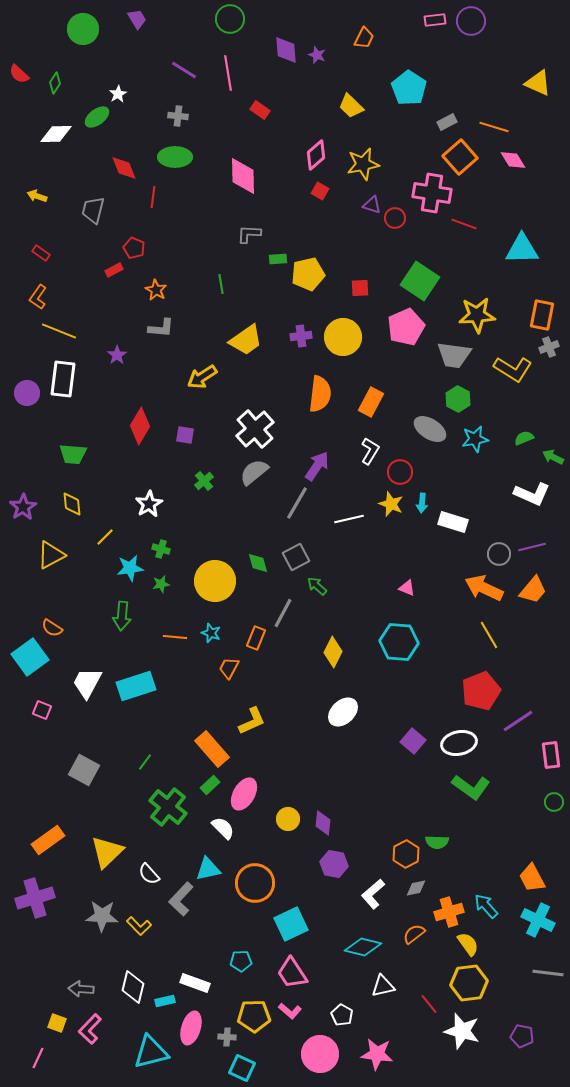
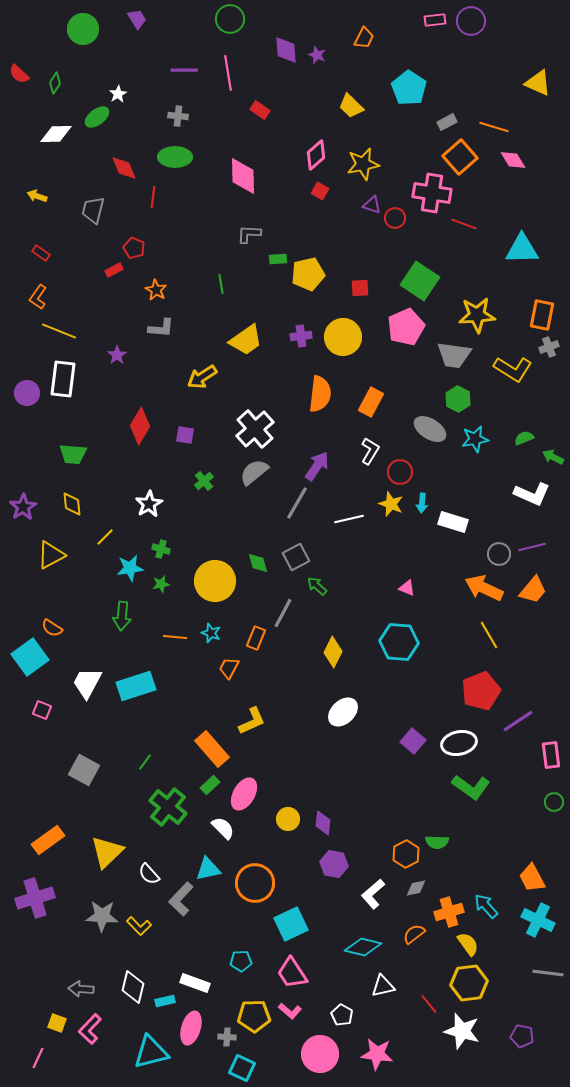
purple line at (184, 70): rotated 32 degrees counterclockwise
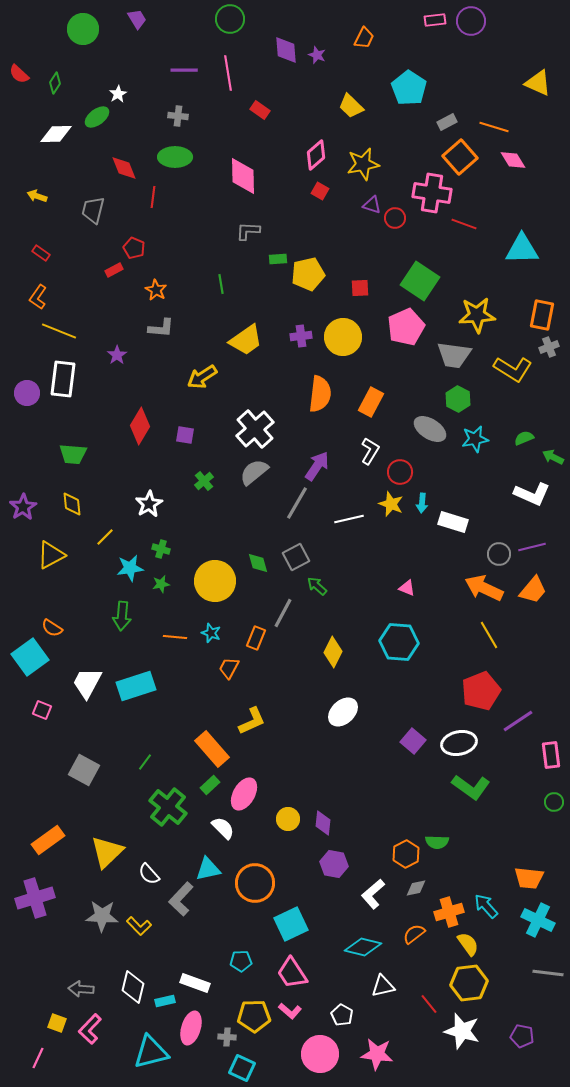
gray L-shape at (249, 234): moved 1 px left, 3 px up
orange trapezoid at (532, 878): moved 3 px left; rotated 56 degrees counterclockwise
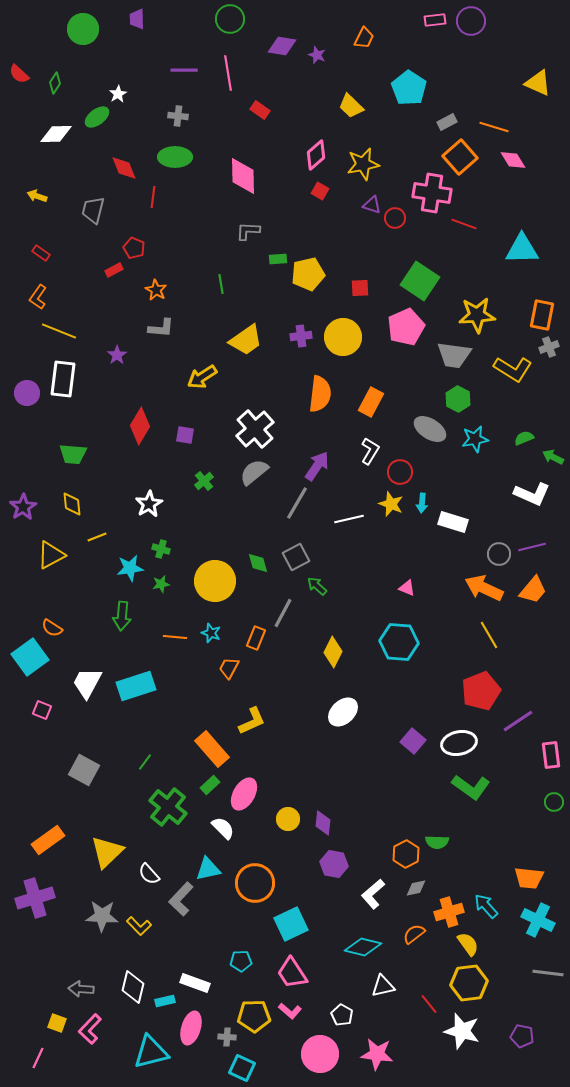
purple trapezoid at (137, 19): rotated 150 degrees counterclockwise
purple diamond at (286, 50): moved 4 px left, 4 px up; rotated 76 degrees counterclockwise
yellow line at (105, 537): moved 8 px left; rotated 24 degrees clockwise
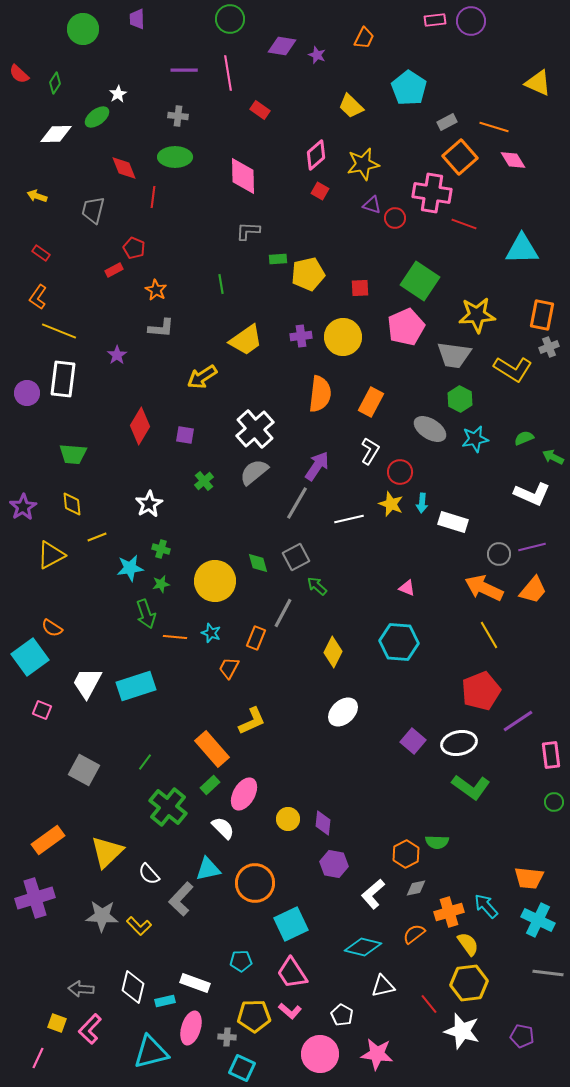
green hexagon at (458, 399): moved 2 px right
green arrow at (122, 616): moved 24 px right, 2 px up; rotated 24 degrees counterclockwise
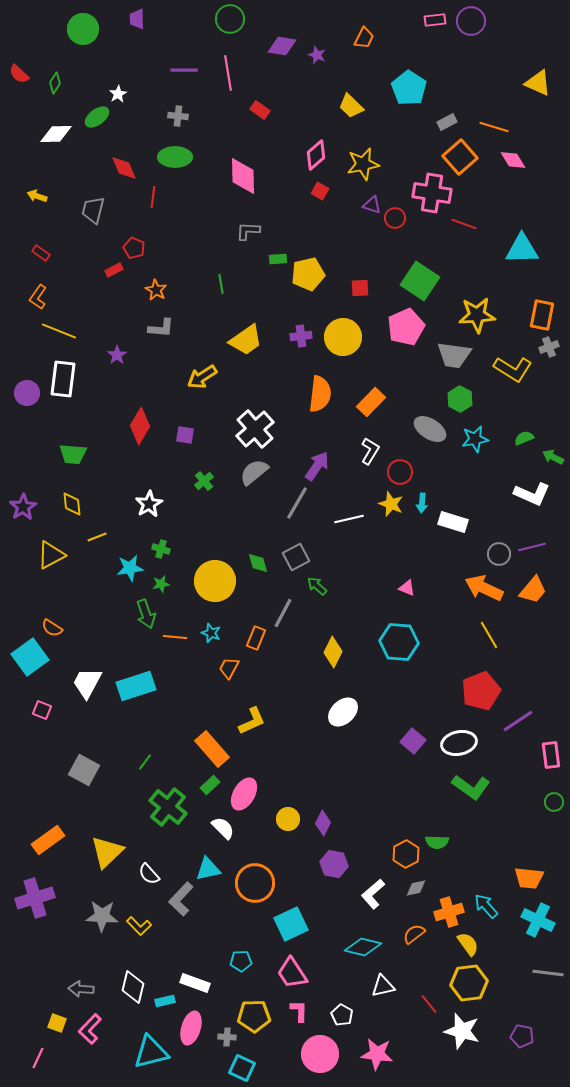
orange rectangle at (371, 402): rotated 16 degrees clockwise
purple diamond at (323, 823): rotated 20 degrees clockwise
pink L-shape at (290, 1011): moved 9 px right; rotated 130 degrees counterclockwise
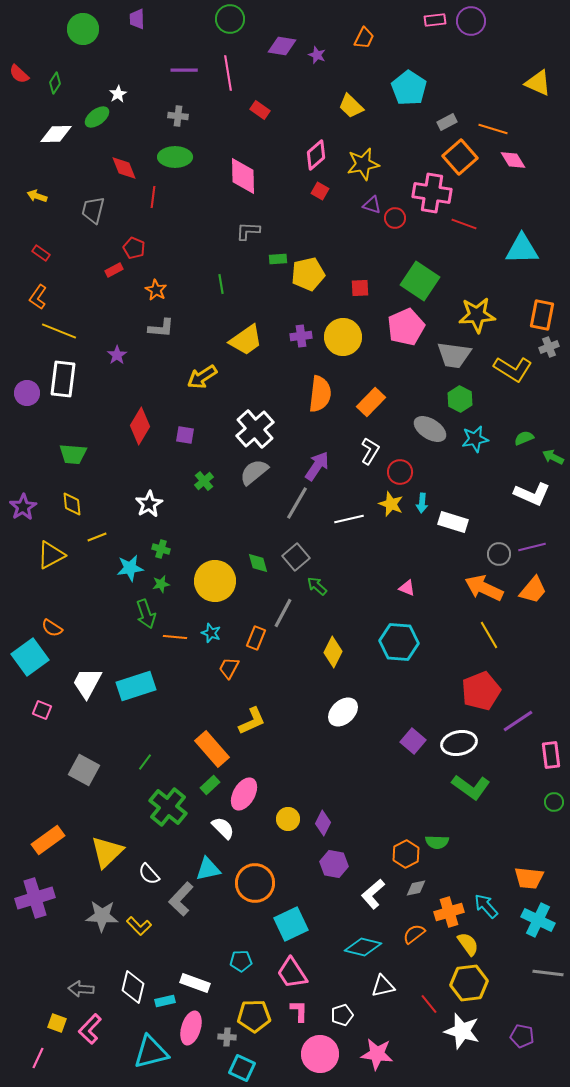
orange line at (494, 127): moved 1 px left, 2 px down
gray square at (296, 557): rotated 12 degrees counterclockwise
white pentagon at (342, 1015): rotated 25 degrees clockwise
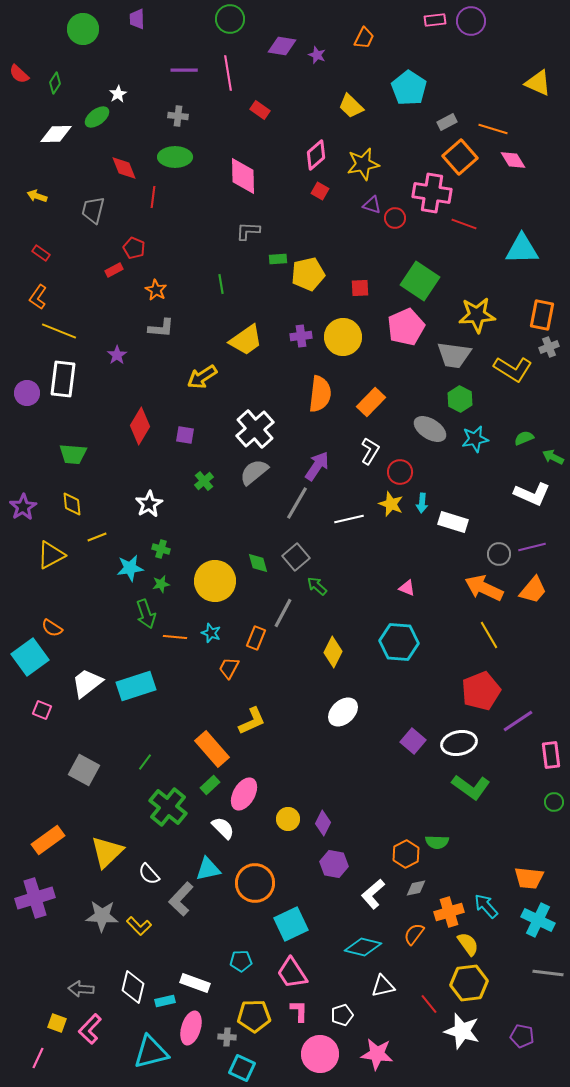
white trapezoid at (87, 683): rotated 24 degrees clockwise
orange semicircle at (414, 934): rotated 15 degrees counterclockwise
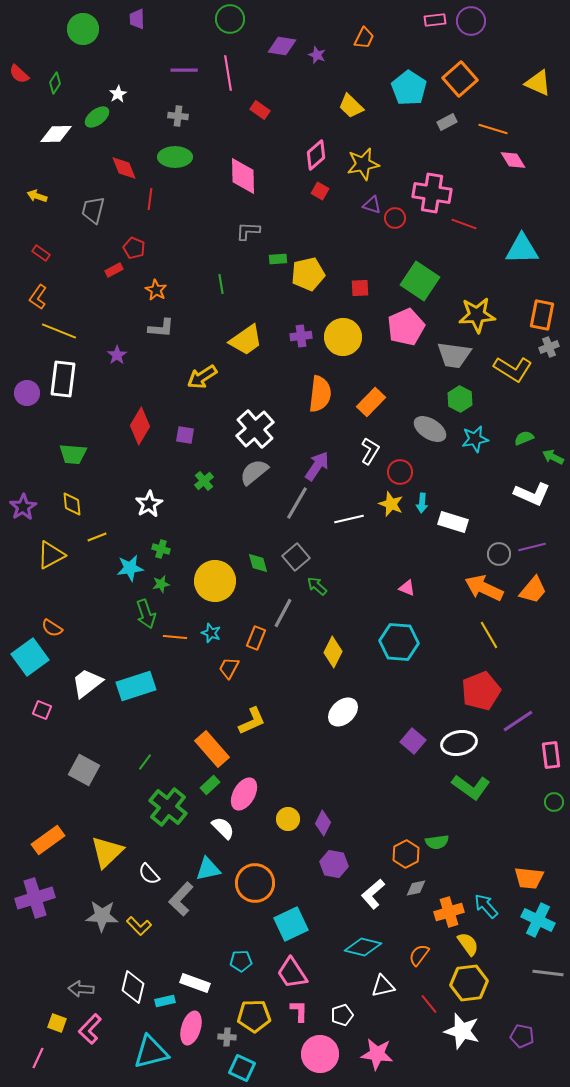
orange square at (460, 157): moved 78 px up
red line at (153, 197): moved 3 px left, 2 px down
green semicircle at (437, 842): rotated 10 degrees counterclockwise
orange semicircle at (414, 934): moved 5 px right, 21 px down
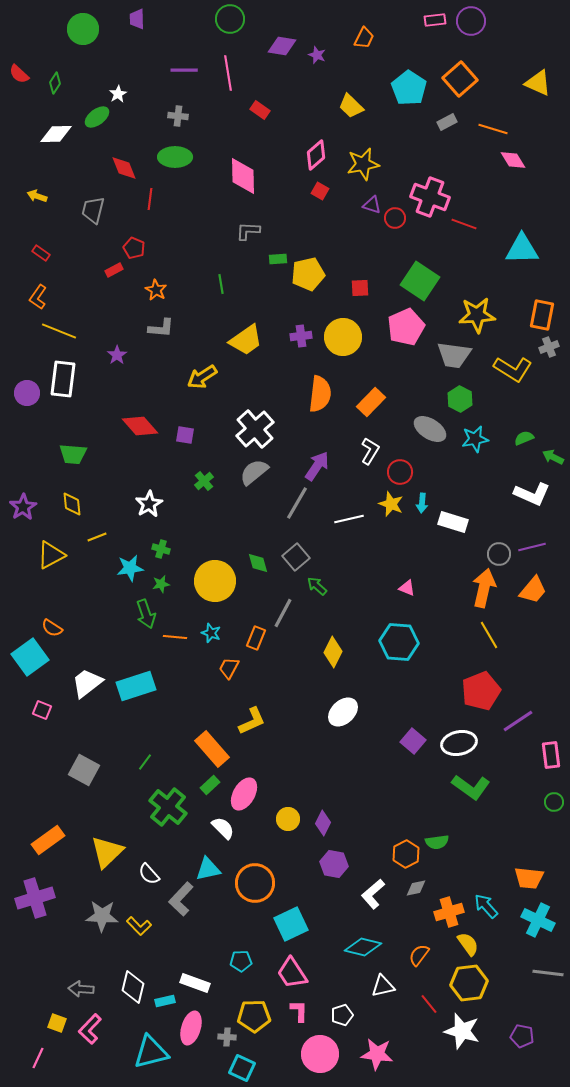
pink cross at (432, 193): moved 2 px left, 4 px down; rotated 12 degrees clockwise
red diamond at (140, 426): rotated 72 degrees counterclockwise
orange arrow at (484, 588): rotated 78 degrees clockwise
